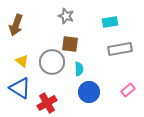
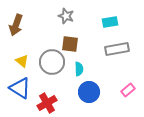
gray rectangle: moved 3 px left
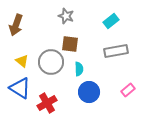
cyan rectangle: moved 1 px right, 1 px up; rotated 28 degrees counterclockwise
gray rectangle: moved 1 px left, 2 px down
gray circle: moved 1 px left
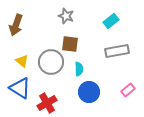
gray rectangle: moved 1 px right
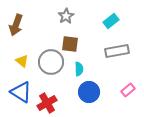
gray star: rotated 21 degrees clockwise
blue triangle: moved 1 px right, 4 px down
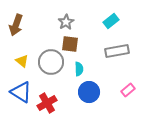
gray star: moved 6 px down
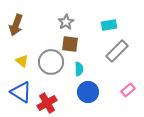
cyan rectangle: moved 2 px left, 4 px down; rotated 28 degrees clockwise
gray rectangle: rotated 35 degrees counterclockwise
blue circle: moved 1 px left
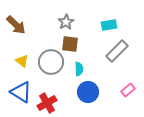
brown arrow: rotated 65 degrees counterclockwise
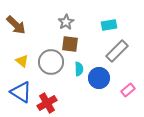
blue circle: moved 11 px right, 14 px up
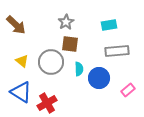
gray rectangle: rotated 40 degrees clockwise
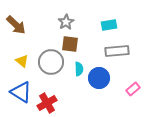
pink rectangle: moved 5 px right, 1 px up
